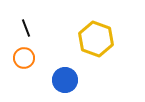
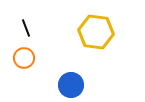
yellow hexagon: moved 7 px up; rotated 12 degrees counterclockwise
blue circle: moved 6 px right, 5 px down
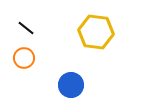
black line: rotated 30 degrees counterclockwise
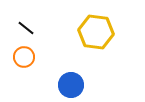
orange circle: moved 1 px up
